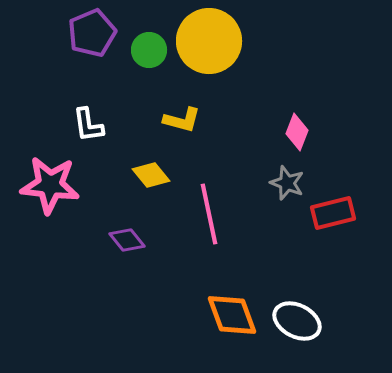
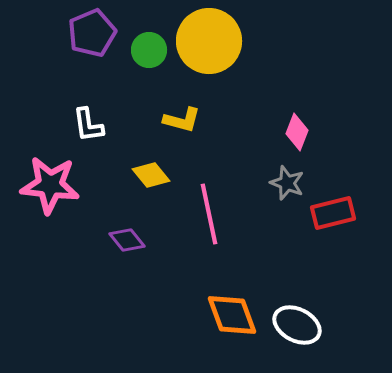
white ellipse: moved 4 px down
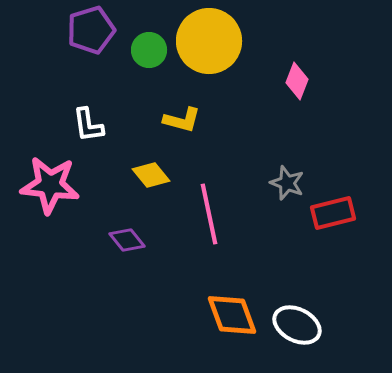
purple pentagon: moved 1 px left, 3 px up; rotated 6 degrees clockwise
pink diamond: moved 51 px up
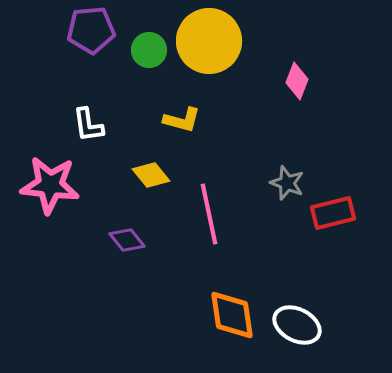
purple pentagon: rotated 12 degrees clockwise
orange diamond: rotated 12 degrees clockwise
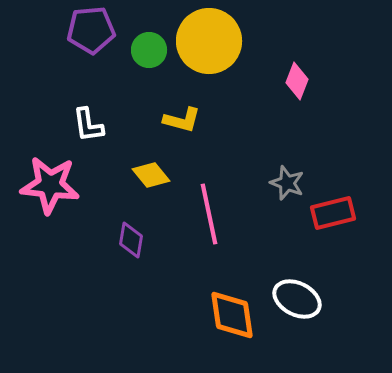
purple diamond: moved 4 px right; rotated 48 degrees clockwise
white ellipse: moved 26 px up
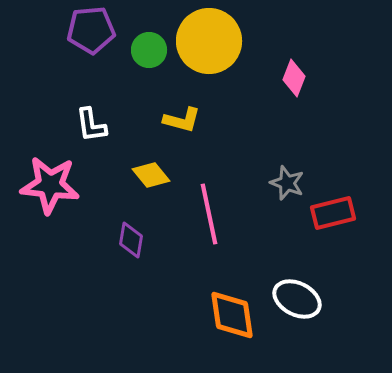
pink diamond: moved 3 px left, 3 px up
white L-shape: moved 3 px right
